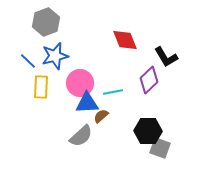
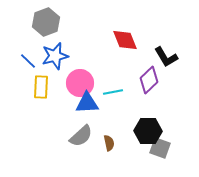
brown semicircle: moved 8 px right, 27 px down; rotated 119 degrees clockwise
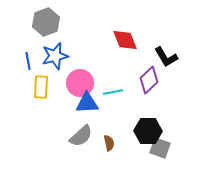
blue line: rotated 36 degrees clockwise
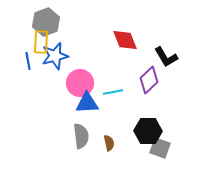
yellow rectangle: moved 45 px up
gray semicircle: rotated 55 degrees counterclockwise
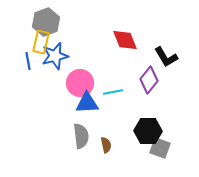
yellow rectangle: rotated 10 degrees clockwise
purple diamond: rotated 8 degrees counterclockwise
brown semicircle: moved 3 px left, 2 px down
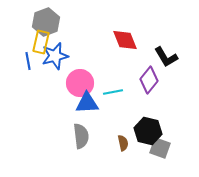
black hexagon: rotated 12 degrees clockwise
brown semicircle: moved 17 px right, 2 px up
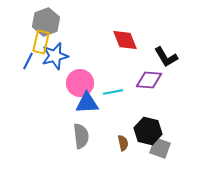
blue line: rotated 36 degrees clockwise
purple diamond: rotated 56 degrees clockwise
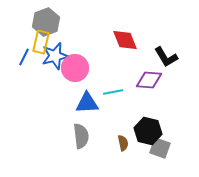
blue line: moved 4 px left, 4 px up
pink circle: moved 5 px left, 15 px up
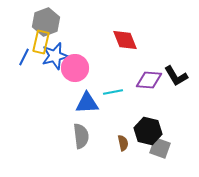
black L-shape: moved 10 px right, 19 px down
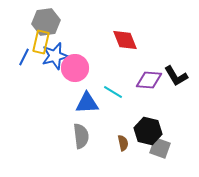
gray hexagon: rotated 12 degrees clockwise
cyan line: rotated 42 degrees clockwise
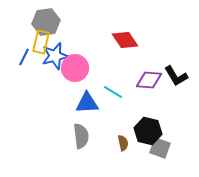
red diamond: rotated 12 degrees counterclockwise
